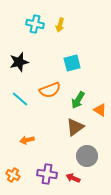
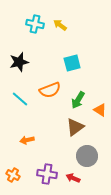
yellow arrow: rotated 112 degrees clockwise
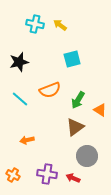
cyan square: moved 4 px up
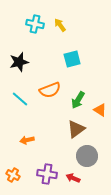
yellow arrow: rotated 16 degrees clockwise
brown triangle: moved 1 px right, 2 px down
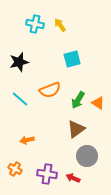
orange triangle: moved 2 px left, 7 px up
orange cross: moved 2 px right, 6 px up
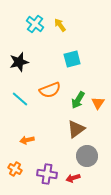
cyan cross: rotated 24 degrees clockwise
orange triangle: rotated 32 degrees clockwise
red arrow: rotated 40 degrees counterclockwise
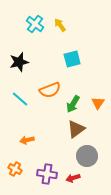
green arrow: moved 5 px left, 4 px down
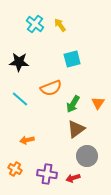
black star: rotated 18 degrees clockwise
orange semicircle: moved 1 px right, 2 px up
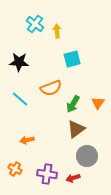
yellow arrow: moved 3 px left, 6 px down; rotated 32 degrees clockwise
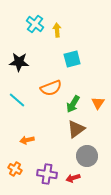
yellow arrow: moved 1 px up
cyan line: moved 3 px left, 1 px down
